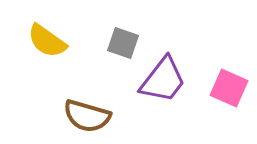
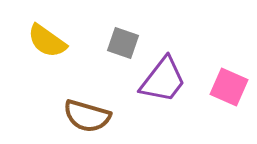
pink square: moved 1 px up
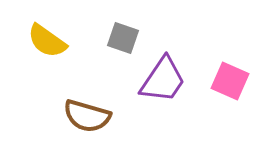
gray square: moved 5 px up
purple trapezoid: rotated 4 degrees counterclockwise
pink square: moved 1 px right, 6 px up
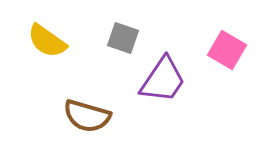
pink square: moved 3 px left, 31 px up; rotated 6 degrees clockwise
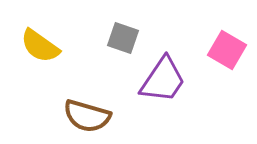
yellow semicircle: moved 7 px left, 5 px down
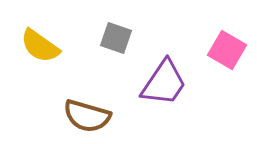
gray square: moved 7 px left
purple trapezoid: moved 1 px right, 3 px down
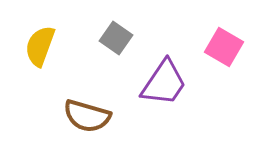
gray square: rotated 16 degrees clockwise
yellow semicircle: rotated 75 degrees clockwise
pink square: moved 3 px left, 3 px up
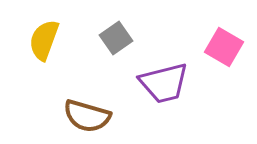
gray square: rotated 20 degrees clockwise
yellow semicircle: moved 4 px right, 6 px up
purple trapezoid: rotated 42 degrees clockwise
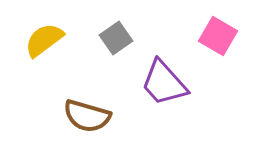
yellow semicircle: rotated 33 degrees clockwise
pink square: moved 6 px left, 11 px up
purple trapezoid: rotated 62 degrees clockwise
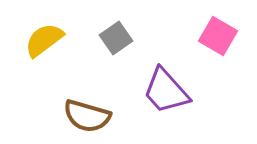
purple trapezoid: moved 2 px right, 8 px down
